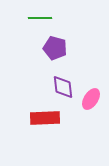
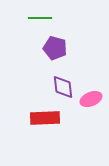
pink ellipse: rotated 35 degrees clockwise
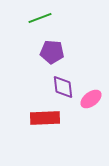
green line: rotated 20 degrees counterclockwise
purple pentagon: moved 3 px left, 4 px down; rotated 10 degrees counterclockwise
pink ellipse: rotated 15 degrees counterclockwise
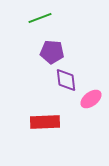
purple diamond: moved 3 px right, 7 px up
red rectangle: moved 4 px down
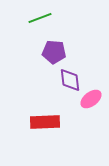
purple pentagon: moved 2 px right
purple diamond: moved 4 px right
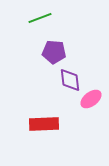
red rectangle: moved 1 px left, 2 px down
